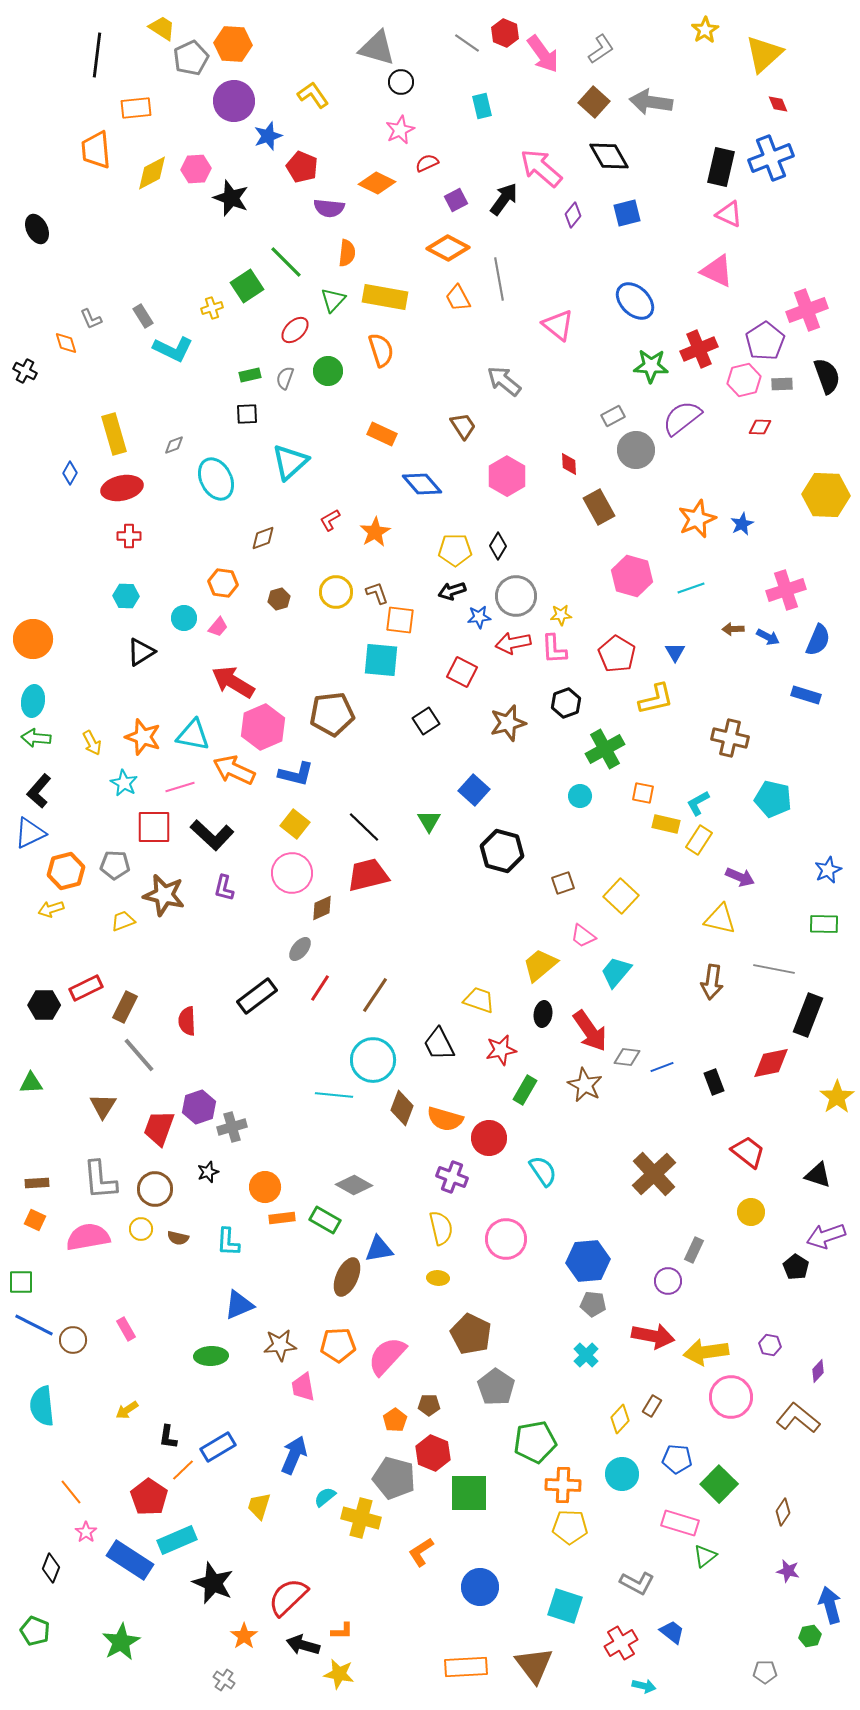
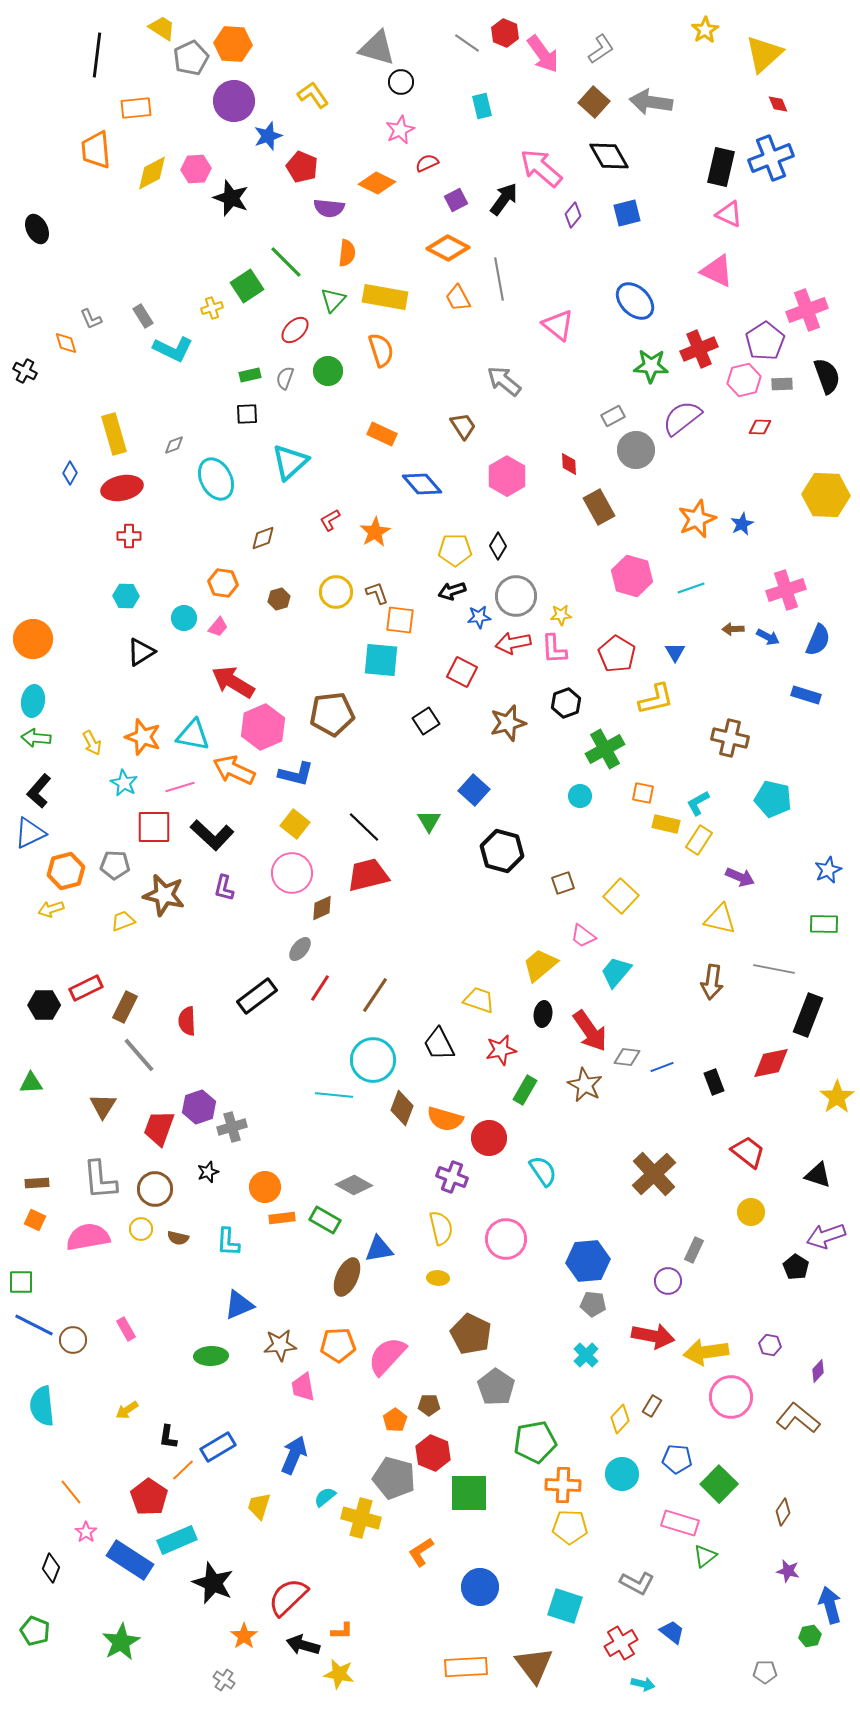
cyan arrow at (644, 1686): moved 1 px left, 2 px up
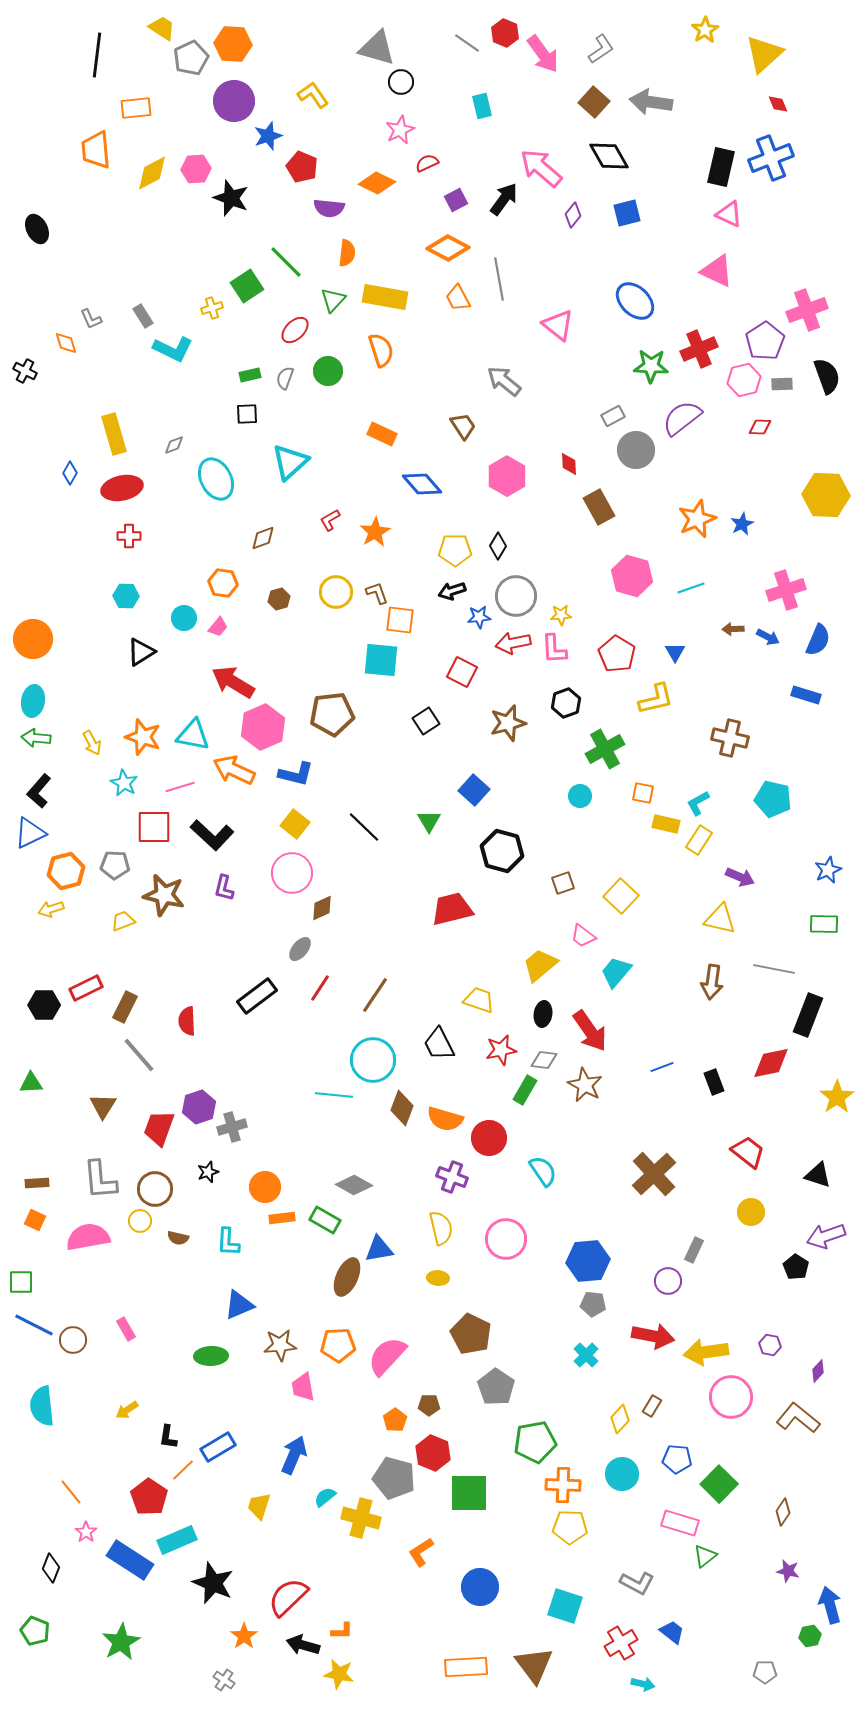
red trapezoid at (368, 875): moved 84 px right, 34 px down
gray diamond at (627, 1057): moved 83 px left, 3 px down
yellow circle at (141, 1229): moved 1 px left, 8 px up
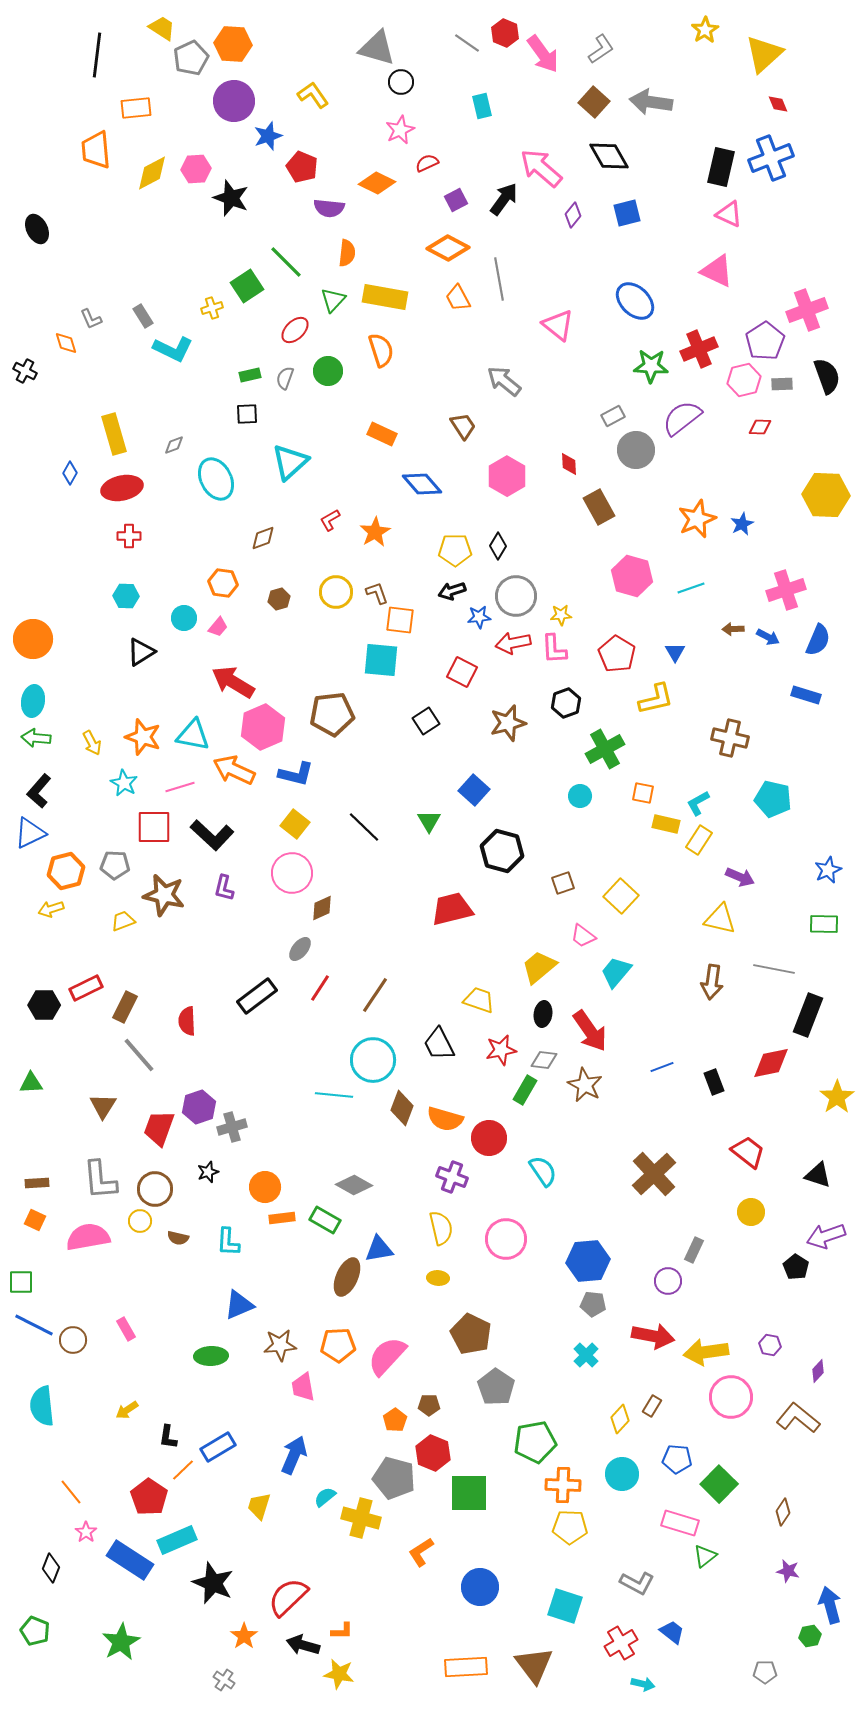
yellow trapezoid at (540, 965): moved 1 px left, 2 px down
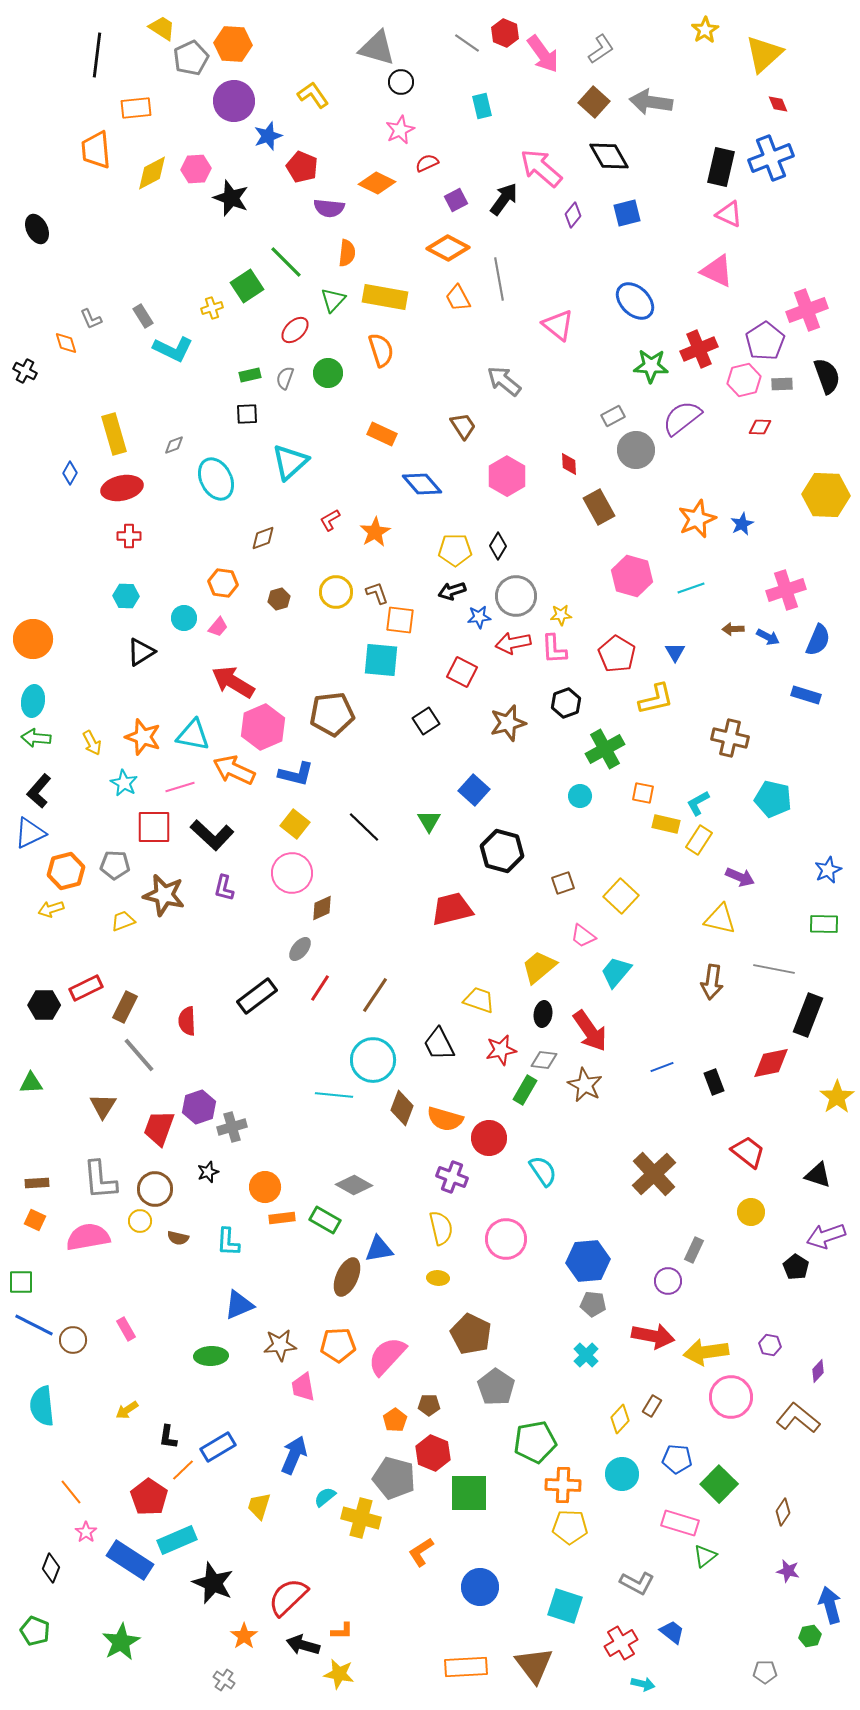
green circle at (328, 371): moved 2 px down
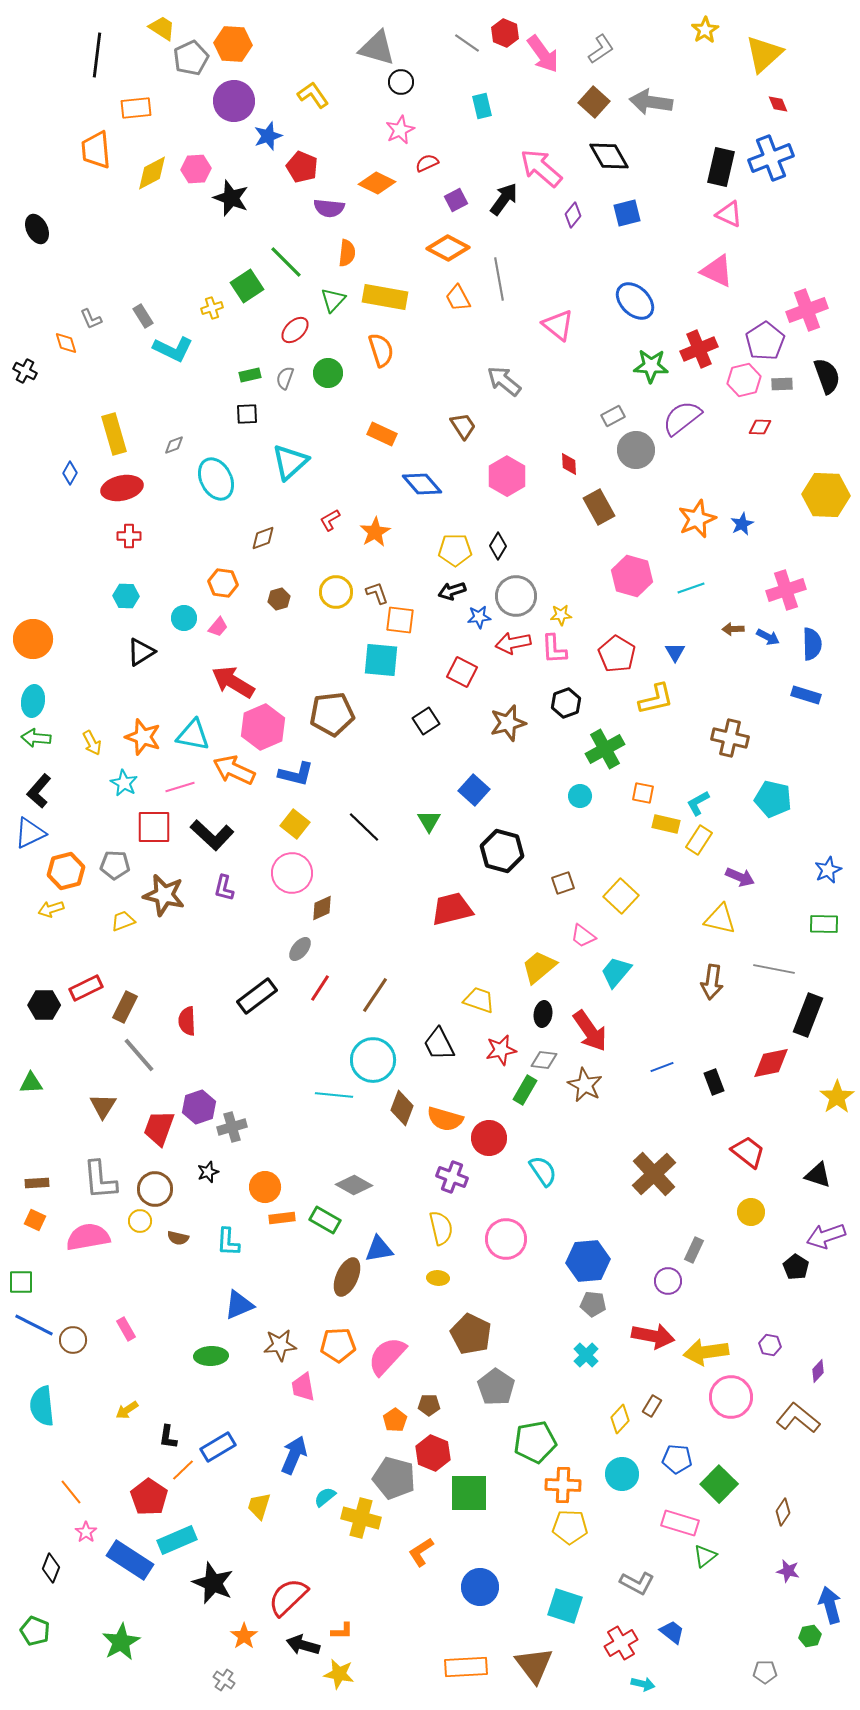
blue semicircle at (818, 640): moved 6 px left, 4 px down; rotated 24 degrees counterclockwise
